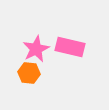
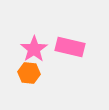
pink star: moved 2 px left; rotated 8 degrees counterclockwise
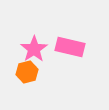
orange hexagon: moved 2 px left, 1 px up; rotated 20 degrees counterclockwise
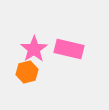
pink rectangle: moved 1 px left, 2 px down
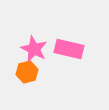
pink star: rotated 12 degrees counterclockwise
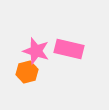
pink star: moved 2 px right, 2 px down; rotated 8 degrees counterclockwise
